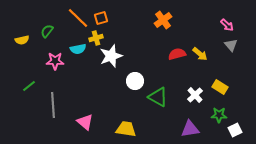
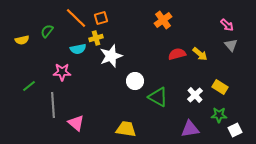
orange line: moved 2 px left
pink star: moved 7 px right, 11 px down
pink triangle: moved 9 px left, 1 px down
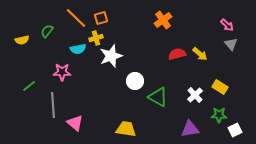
gray triangle: moved 1 px up
pink triangle: moved 1 px left
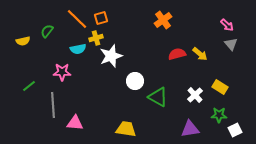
orange line: moved 1 px right, 1 px down
yellow semicircle: moved 1 px right, 1 px down
pink triangle: rotated 36 degrees counterclockwise
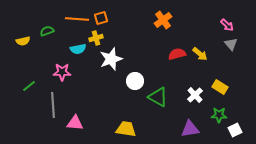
orange line: rotated 40 degrees counterclockwise
green semicircle: rotated 32 degrees clockwise
white star: moved 3 px down
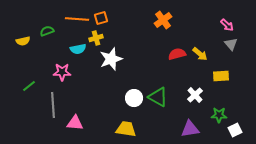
white circle: moved 1 px left, 17 px down
yellow rectangle: moved 1 px right, 11 px up; rotated 35 degrees counterclockwise
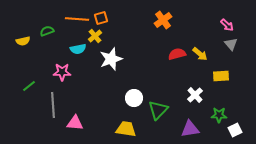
yellow cross: moved 1 px left, 2 px up; rotated 24 degrees counterclockwise
green triangle: moved 13 px down; rotated 45 degrees clockwise
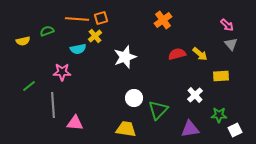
white star: moved 14 px right, 2 px up
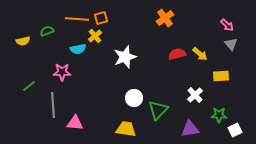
orange cross: moved 2 px right, 2 px up
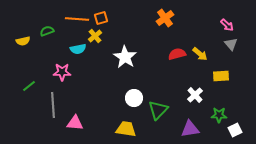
white star: rotated 20 degrees counterclockwise
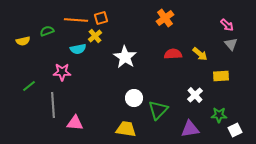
orange line: moved 1 px left, 1 px down
red semicircle: moved 4 px left; rotated 12 degrees clockwise
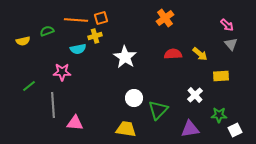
yellow cross: rotated 24 degrees clockwise
